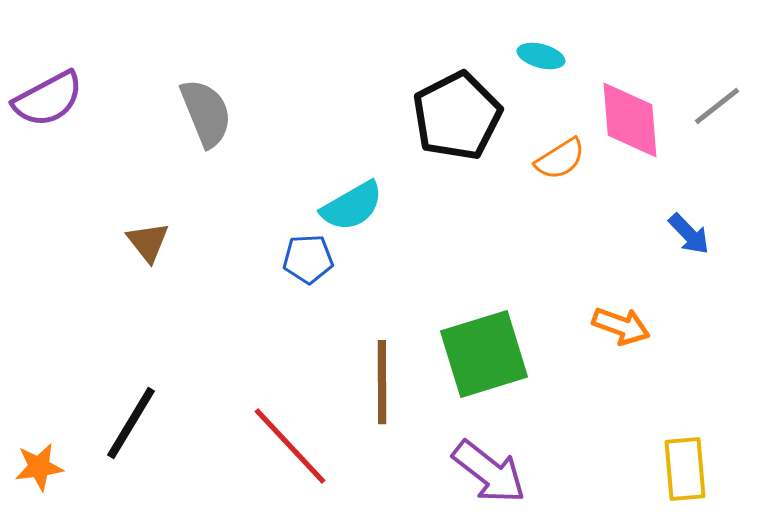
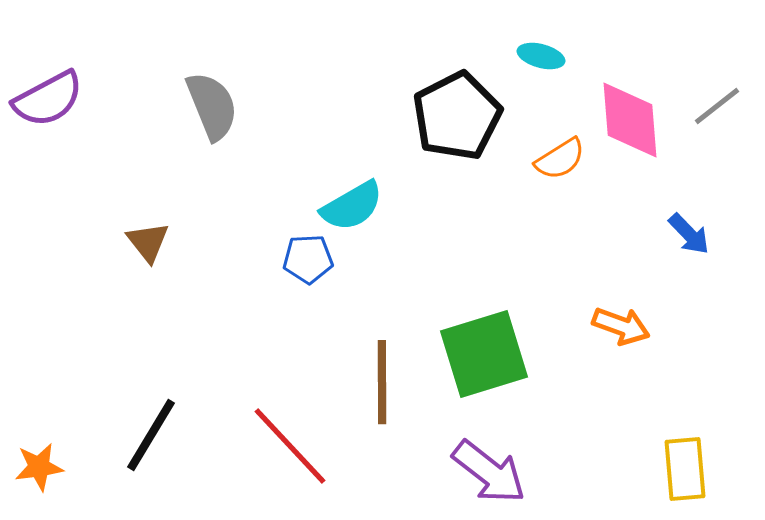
gray semicircle: moved 6 px right, 7 px up
black line: moved 20 px right, 12 px down
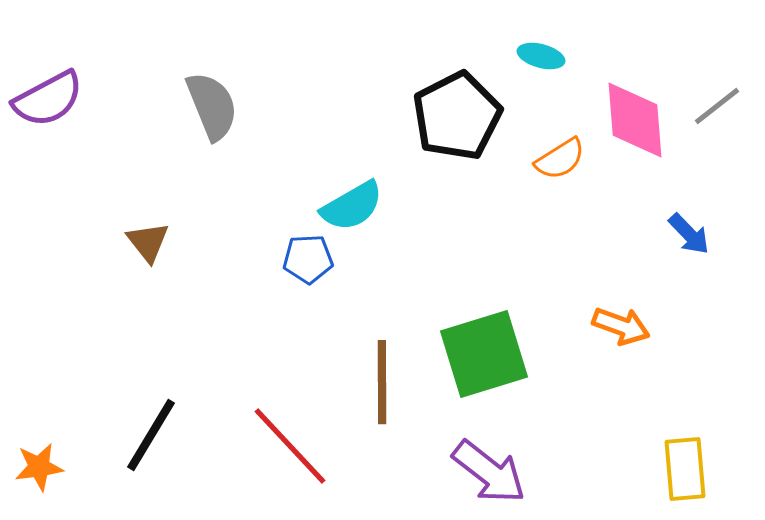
pink diamond: moved 5 px right
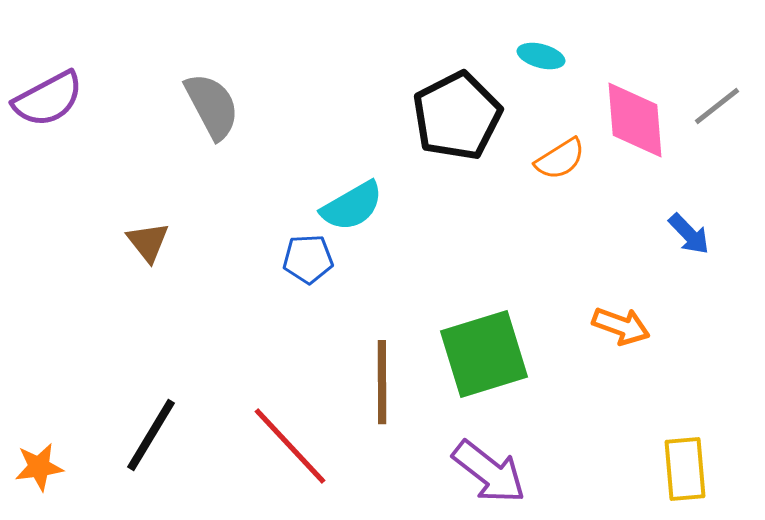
gray semicircle: rotated 6 degrees counterclockwise
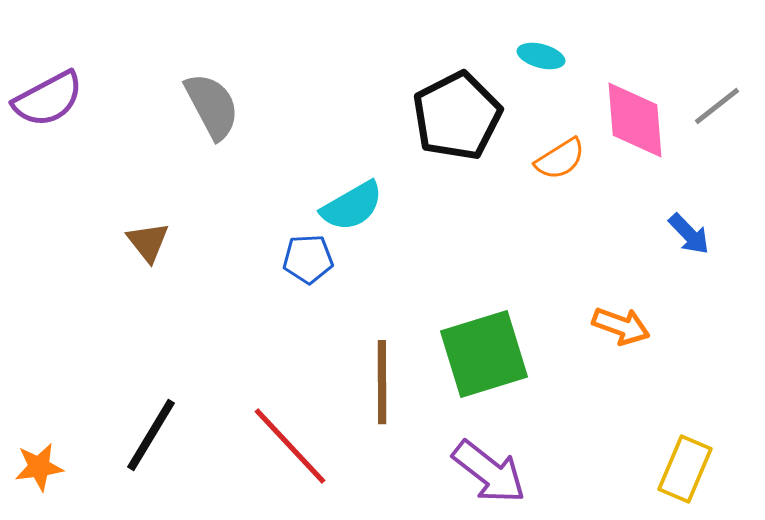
yellow rectangle: rotated 28 degrees clockwise
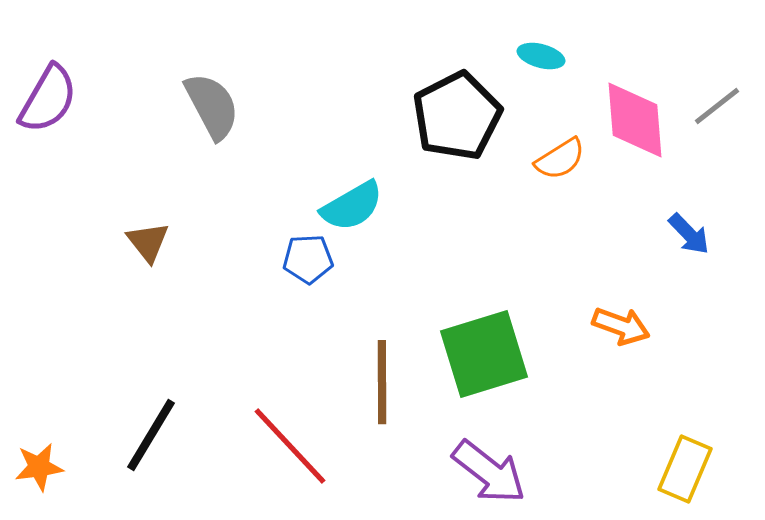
purple semicircle: rotated 32 degrees counterclockwise
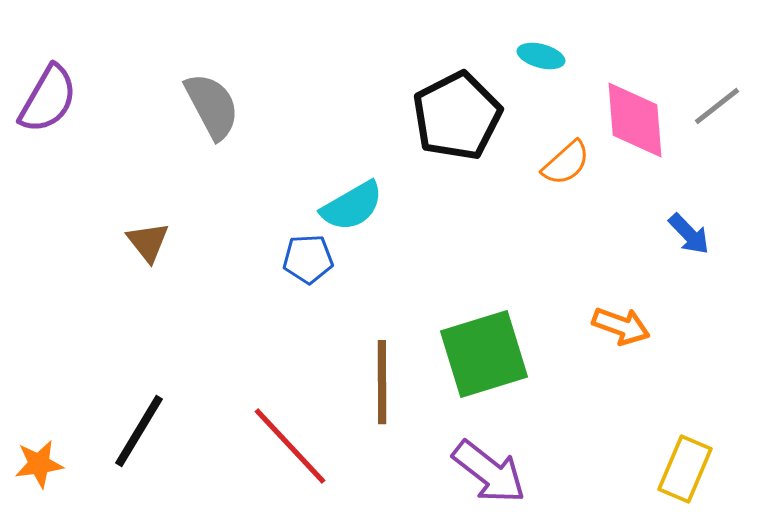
orange semicircle: moved 6 px right, 4 px down; rotated 10 degrees counterclockwise
black line: moved 12 px left, 4 px up
orange star: moved 3 px up
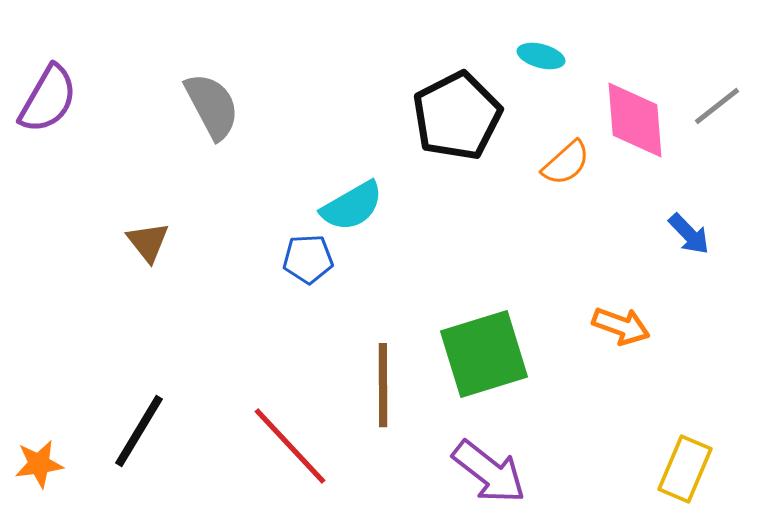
brown line: moved 1 px right, 3 px down
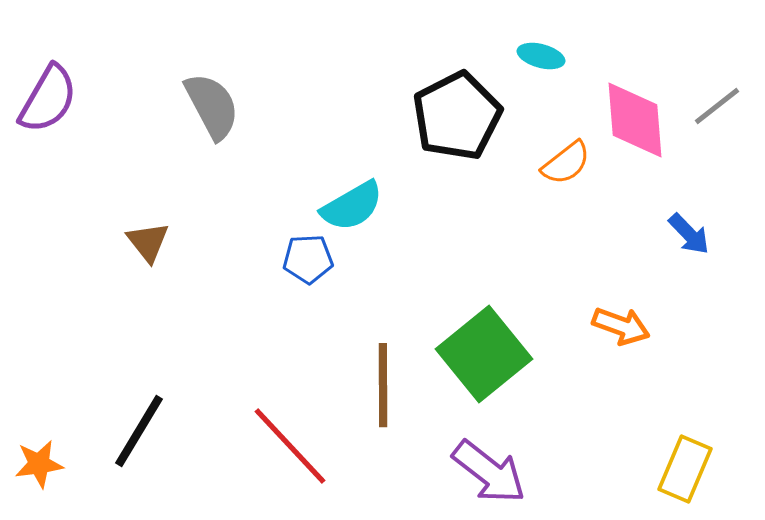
orange semicircle: rotated 4 degrees clockwise
green square: rotated 22 degrees counterclockwise
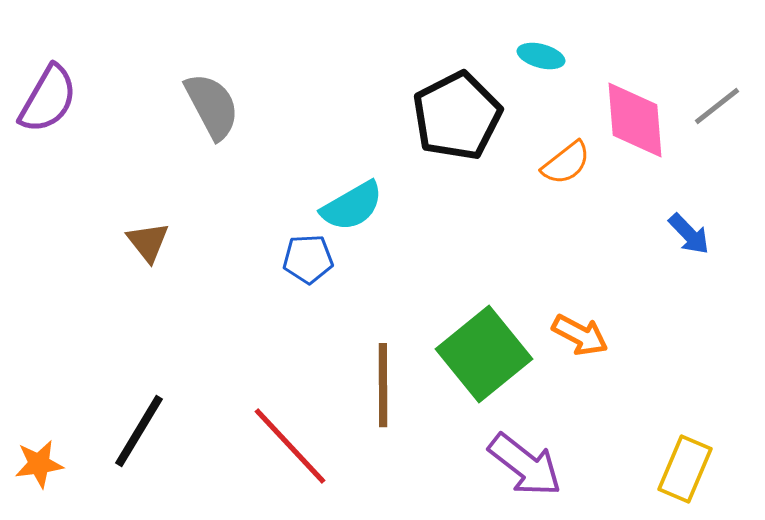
orange arrow: moved 41 px left, 9 px down; rotated 8 degrees clockwise
purple arrow: moved 36 px right, 7 px up
